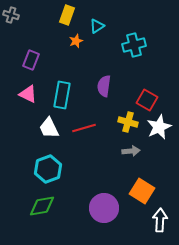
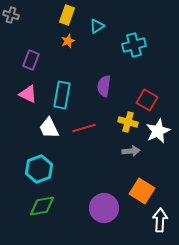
orange star: moved 8 px left
white star: moved 1 px left, 4 px down
cyan hexagon: moved 9 px left
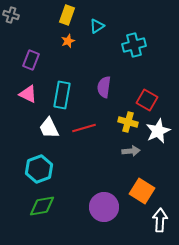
purple semicircle: moved 1 px down
purple circle: moved 1 px up
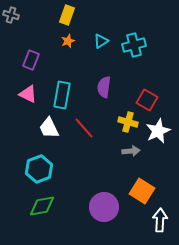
cyan triangle: moved 4 px right, 15 px down
red line: rotated 65 degrees clockwise
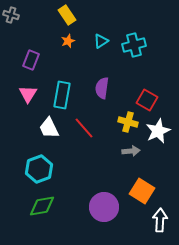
yellow rectangle: rotated 54 degrees counterclockwise
purple semicircle: moved 2 px left, 1 px down
pink triangle: rotated 36 degrees clockwise
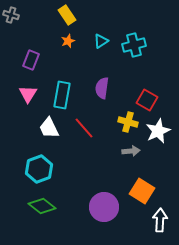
green diamond: rotated 48 degrees clockwise
